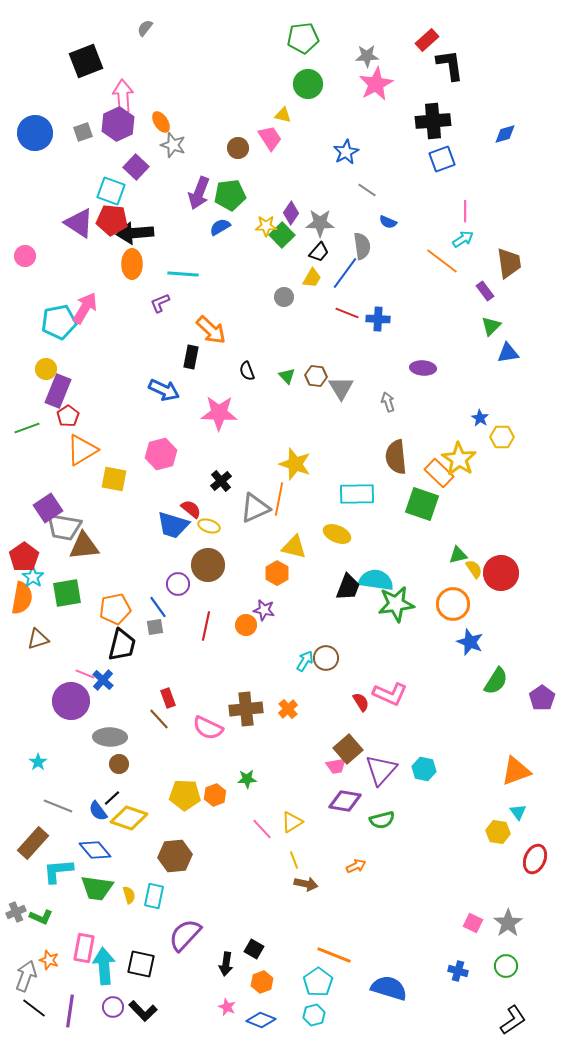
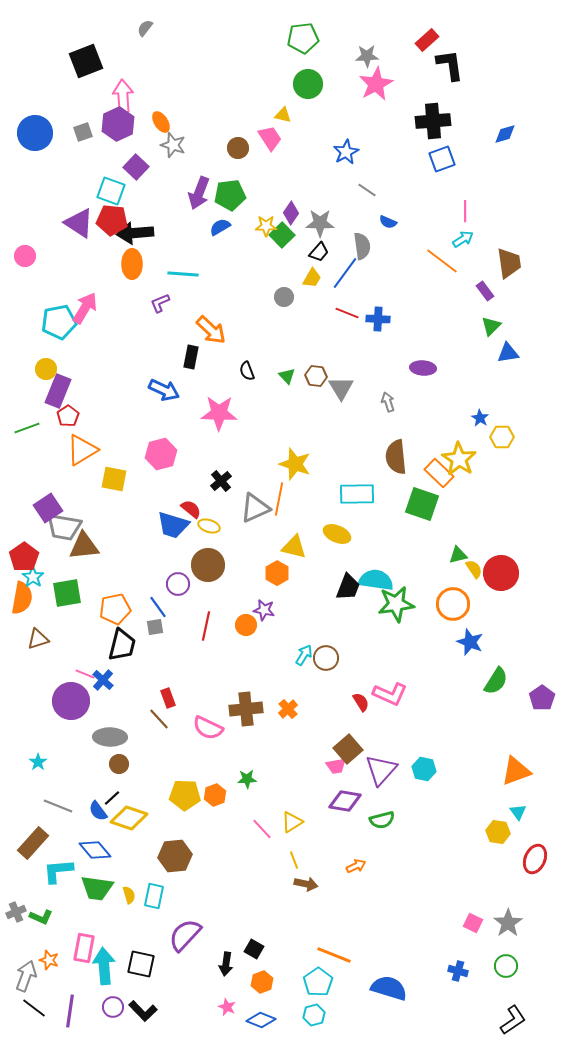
cyan arrow at (305, 661): moved 1 px left, 6 px up
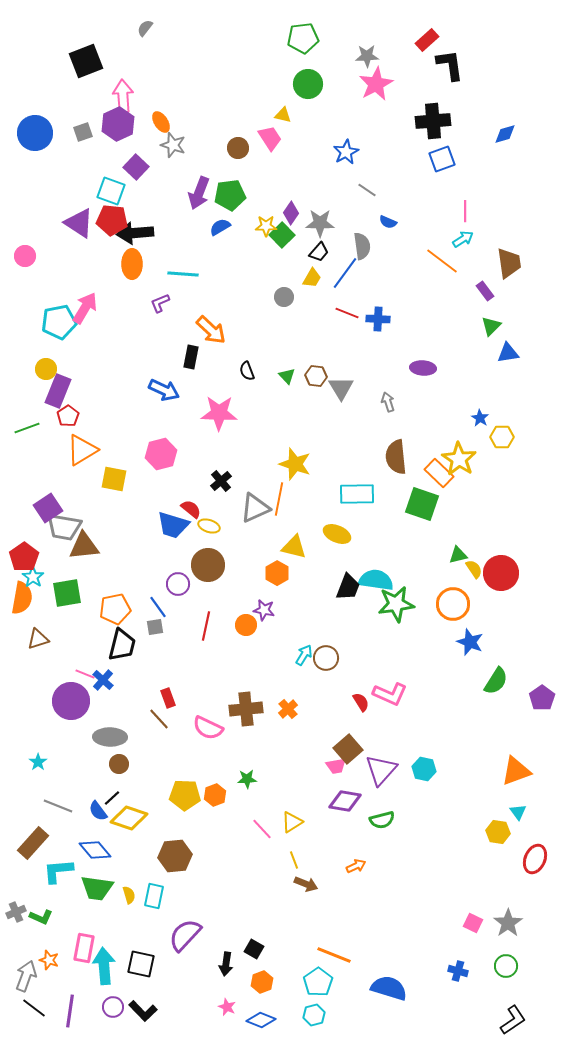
brown arrow at (306, 884): rotated 10 degrees clockwise
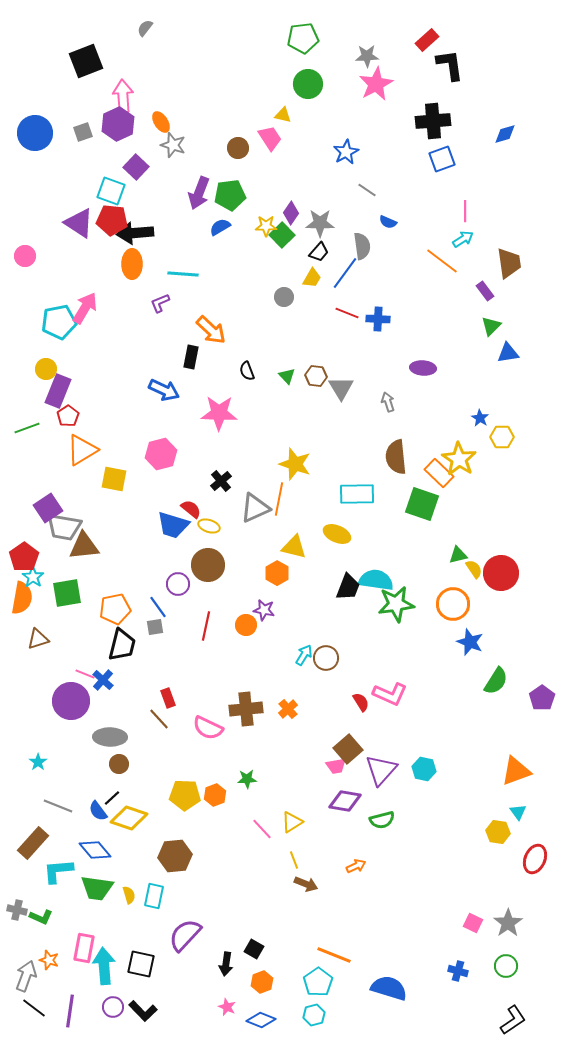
gray cross at (16, 912): moved 1 px right, 2 px up; rotated 36 degrees clockwise
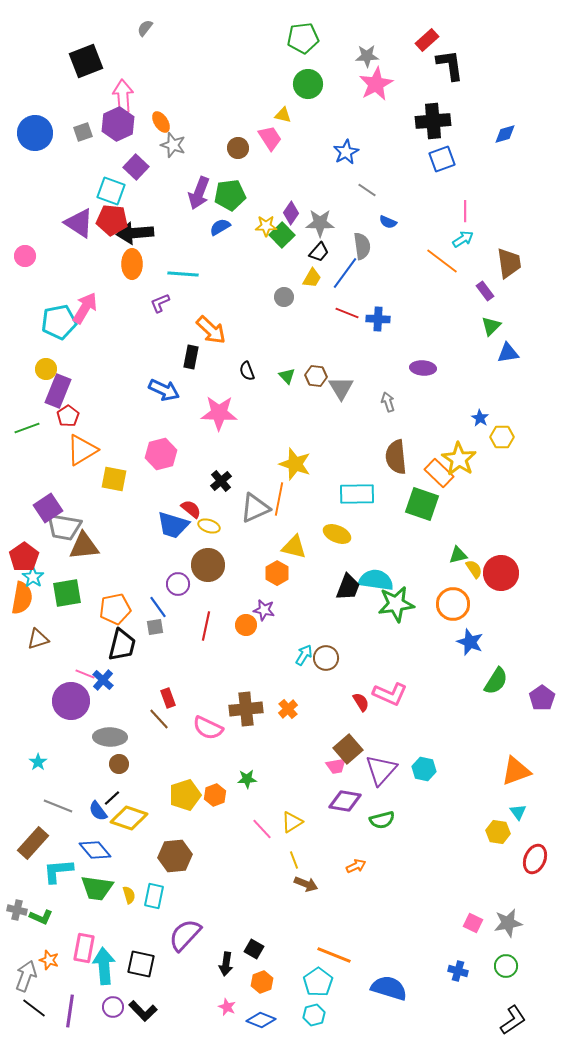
yellow pentagon at (185, 795): rotated 20 degrees counterclockwise
gray star at (508, 923): rotated 24 degrees clockwise
